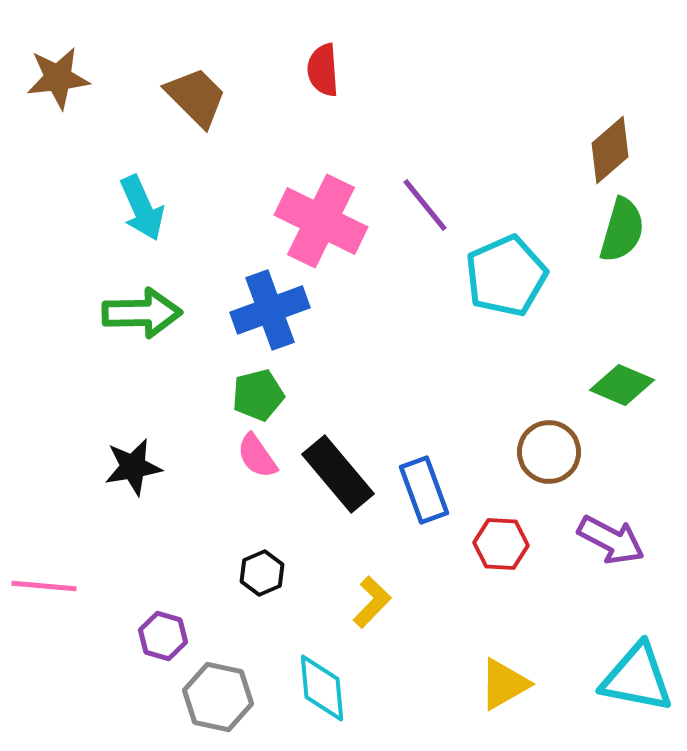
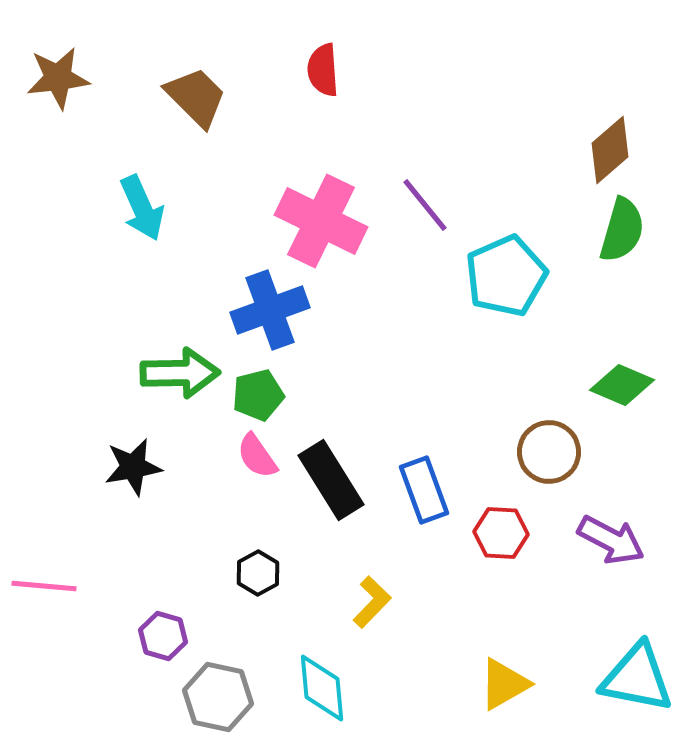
green arrow: moved 38 px right, 60 px down
black rectangle: moved 7 px left, 6 px down; rotated 8 degrees clockwise
red hexagon: moved 11 px up
black hexagon: moved 4 px left; rotated 6 degrees counterclockwise
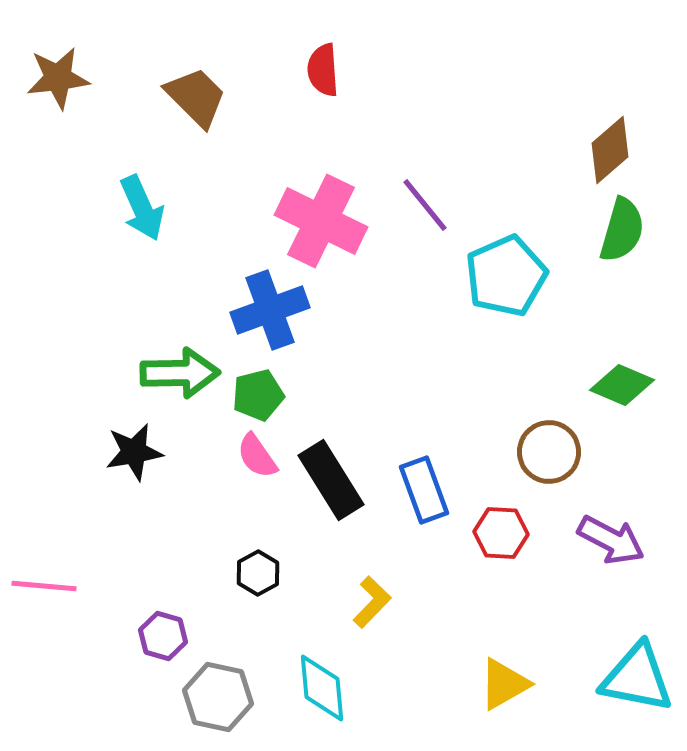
black star: moved 1 px right, 15 px up
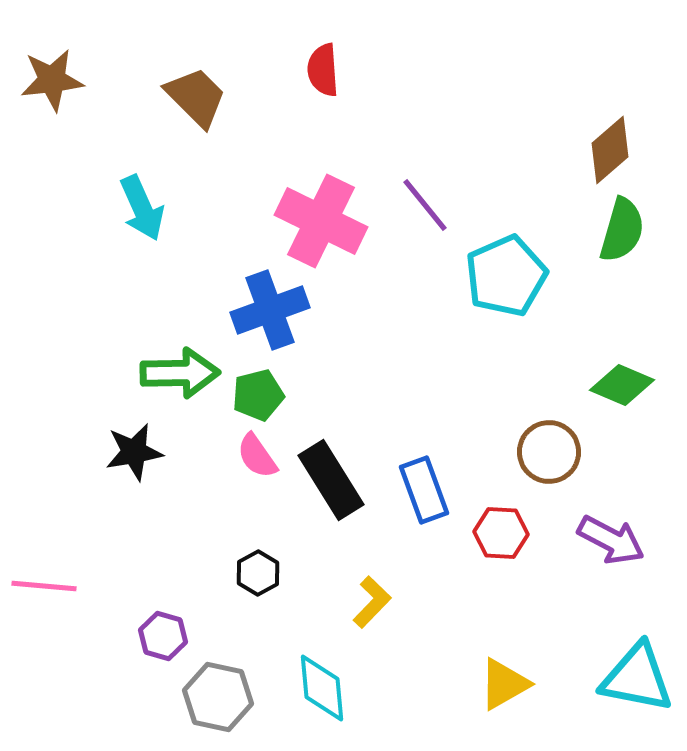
brown star: moved 6 px left, 2 px down
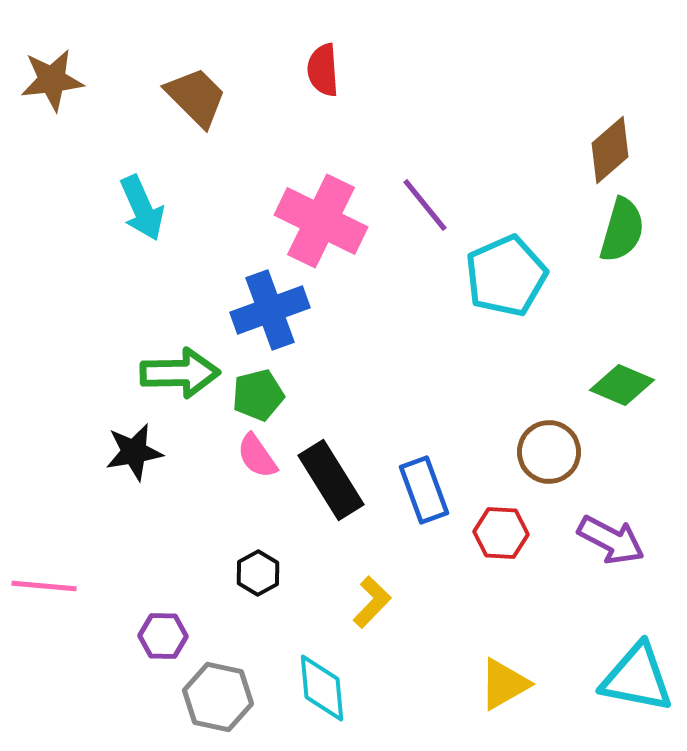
purple hexagon: rotated 15 degrees counterclockwise
